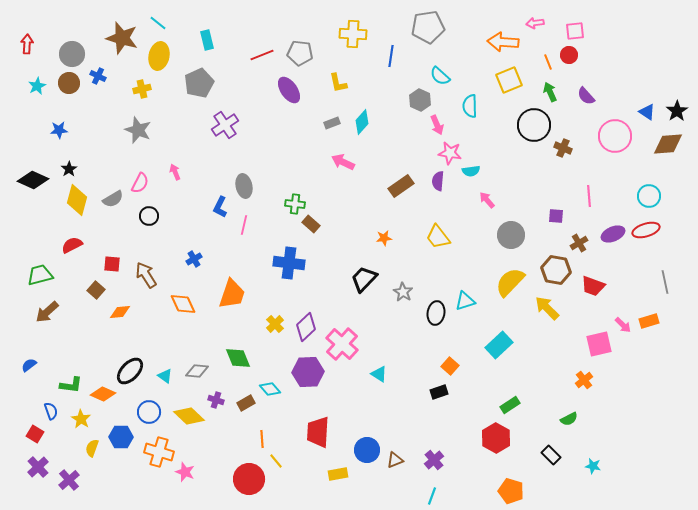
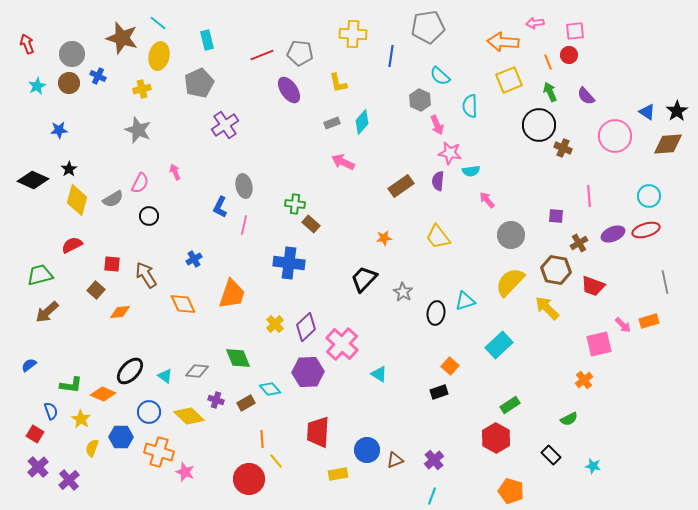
red arrow at (27, 44): rotated 24 degrees counterclockwise
black circle at (534, 125): moved 5 px right
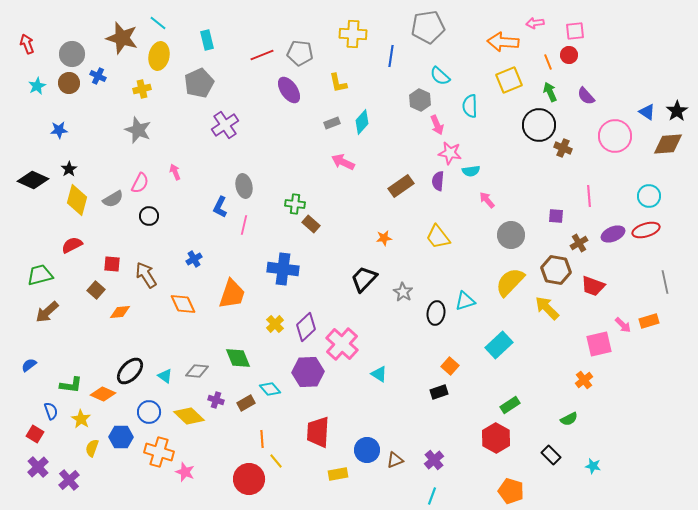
blue cross at (289, 263): moved 6 px left, 6 px down
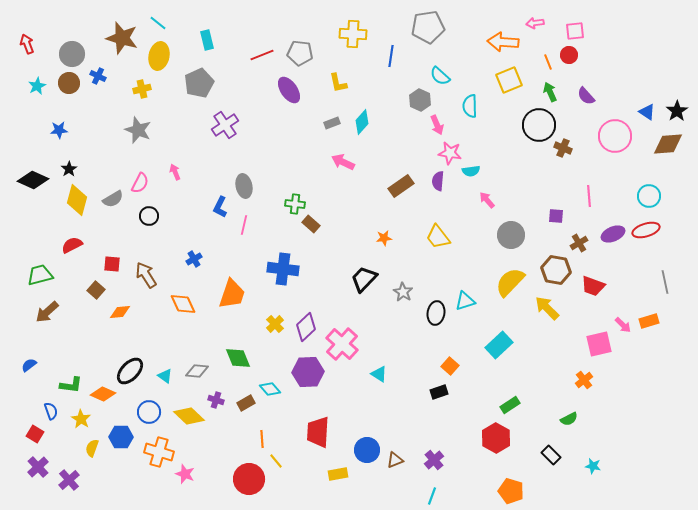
pink star at (185, 472): moved 2 px down
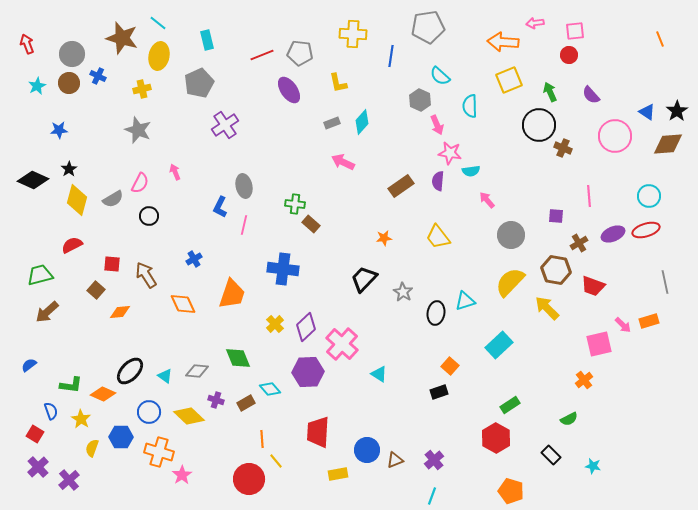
orange line at (548, 62): moved 112 px right, 23 px up
purple semicircle at (586, 96): moved 5 px right, 1 px up
pink star at (185, 474): moved 3 px left, 1 px down; rotated 18 degrees clockwise
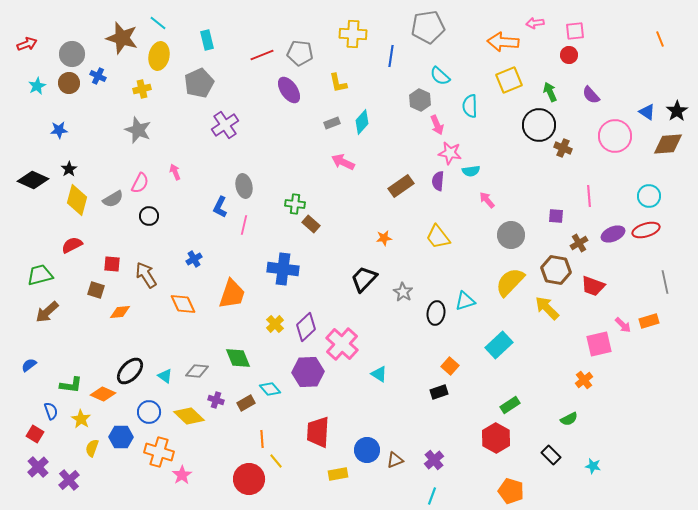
red arrow at (27, 44): rotated 90 degrees clockwise
brown square at (96, 290): rotated 24 degrees counterclockwise
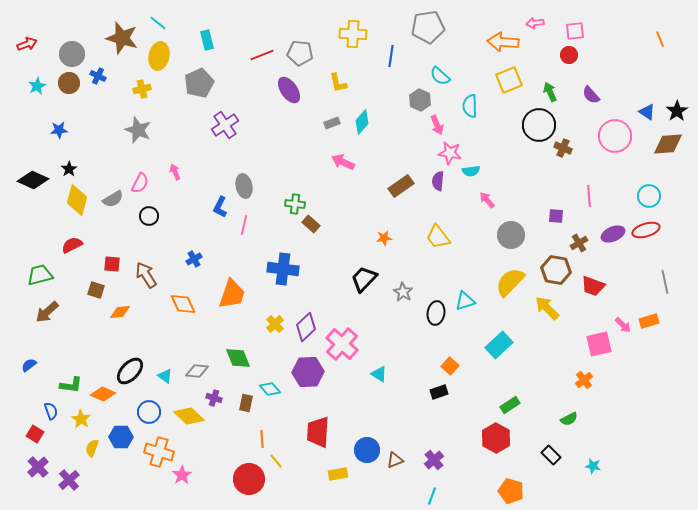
purple cross at (216, 400): moved 2 px left, 2 px up
brown rectangle at (246, 403): rotated 48 degrees counterclockwise
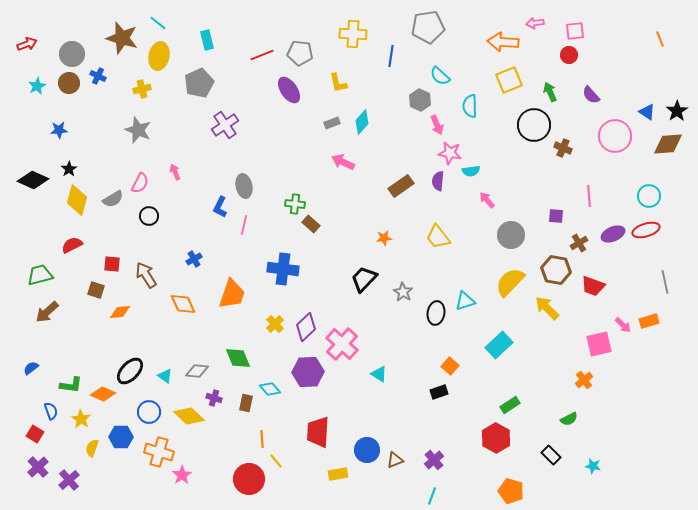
black circle at (539, 125): moved 5 px left
blue semicircle at (29, 365): moved 2 px right, 3 px down
